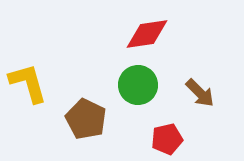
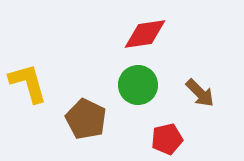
red diamond: moved 2 px left
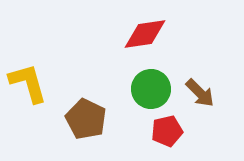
green circle: moved 13 px right, 4 px down
red pentagon: moved 8 px up
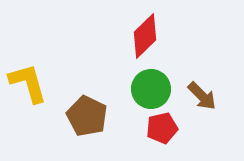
red diamond: moved 2 px down; rotated 36 degrees counterclockwise
brown arrow: moved 2 px right, 3 px down
brown pentagon: moved 1 px right, 3 px up
red pentagon: moved 5 px left, 3 px up
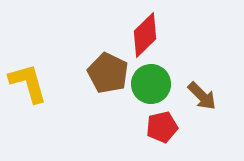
red diamond: moved 1 px up
green circle: moved 5 px up
brown pentagon: moved 21 px right, 43 px up
red pentagon: moved 1 px up
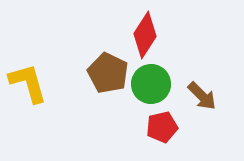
red diamond: rotated 12 degrees counterclockwise
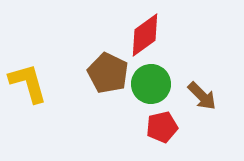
red diamond: rotated 21 degrees clockwise
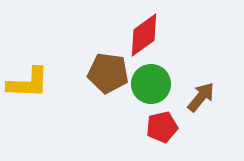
red diamond: moved 1 px left
brown pentagon: rotated 18 degrees counterclockwise
yellow L-shape: rotated 108 degrees clockwise
brown arrow: moved 1 px left, 1 px down; rotated 96 degrees counterclockwise
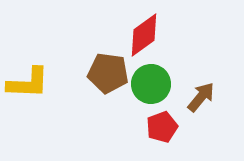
red pentagon: rotated 8 degrees counterclockwise
